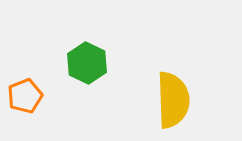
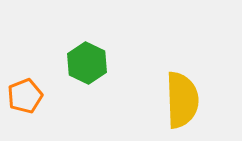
yellow semicircle: moved 9 px right
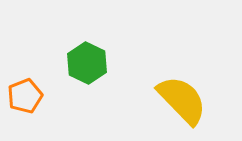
yellow semicircle: rotated 42 degrees counterclockwise
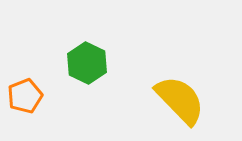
yellow semicircle: moved 2 px left
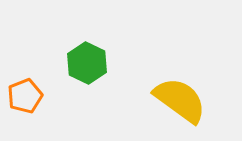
yellow semicircle: rotated 10 degrees counterclockwise
